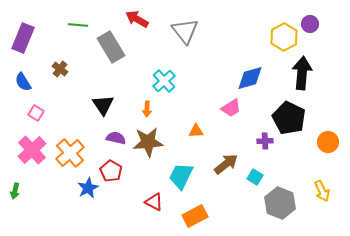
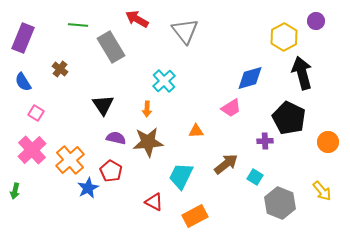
purple circle: moved 6 px right, 3 px up
black arrow: rotated 20 degrees counterclockwise
orange cross: moved 7 px down
yellow arrow: rotated 15 degrees counterclockwise
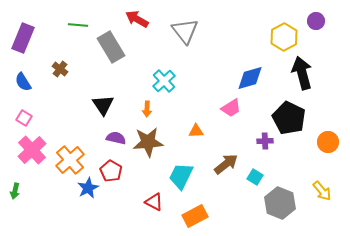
pink square: moved 12 px left, 5 px down
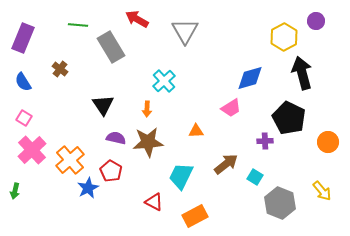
gray triangle: rotated 8 degrees clockwise
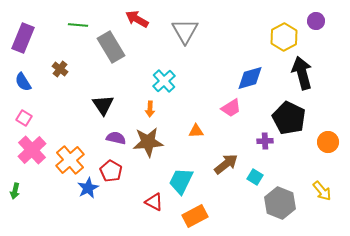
orange arrow: moved 3 px right
cyan trapezoid: moved 5 px down
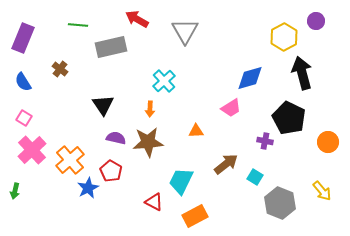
gray rectangle: rotated 72 degrees counterclockwise
purple cross: rotated 14 degrees clockwise
